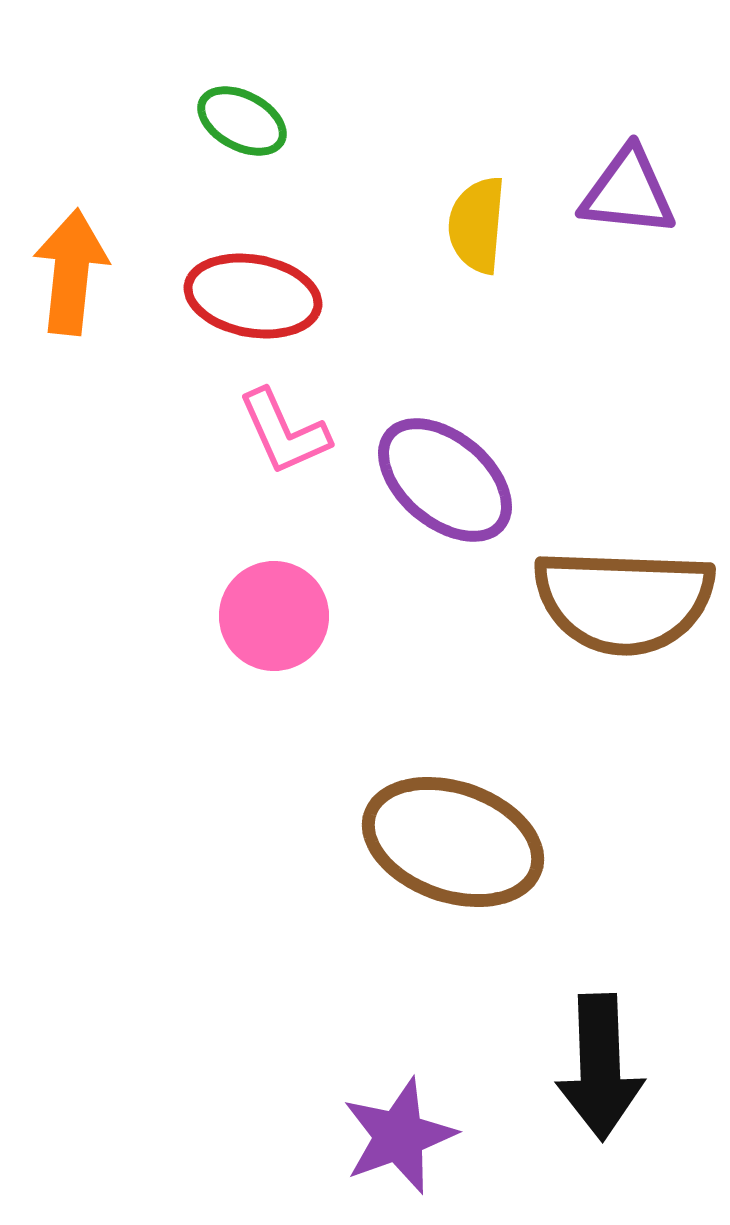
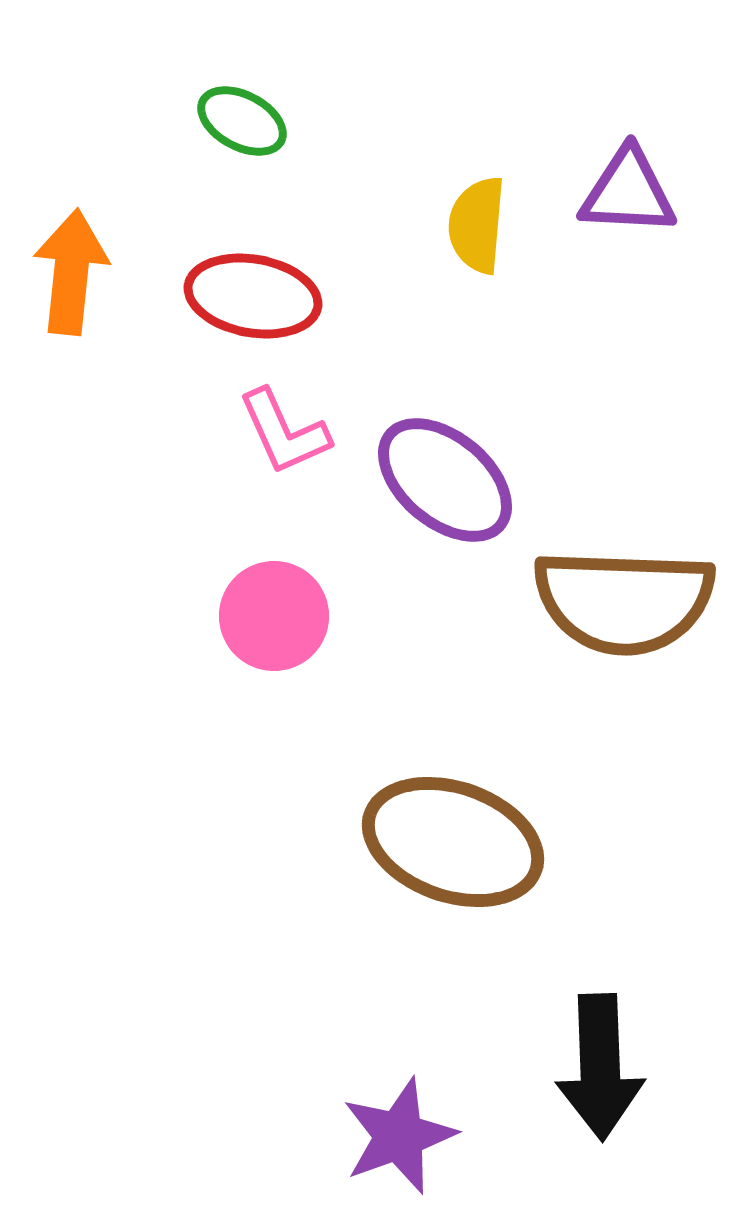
purple triangle: rotated 3 degrees counterclockwise
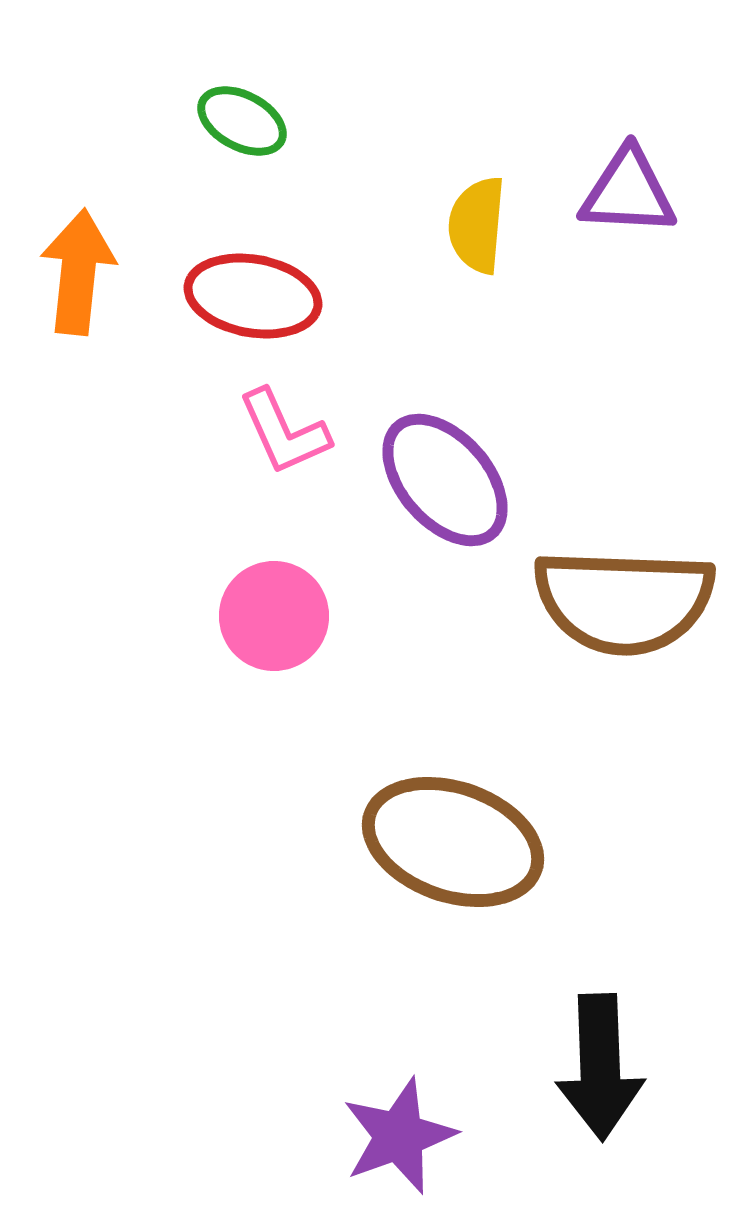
orange arrow: moved 7 px right
purple ellipse: rotated 9 degrees clockwise
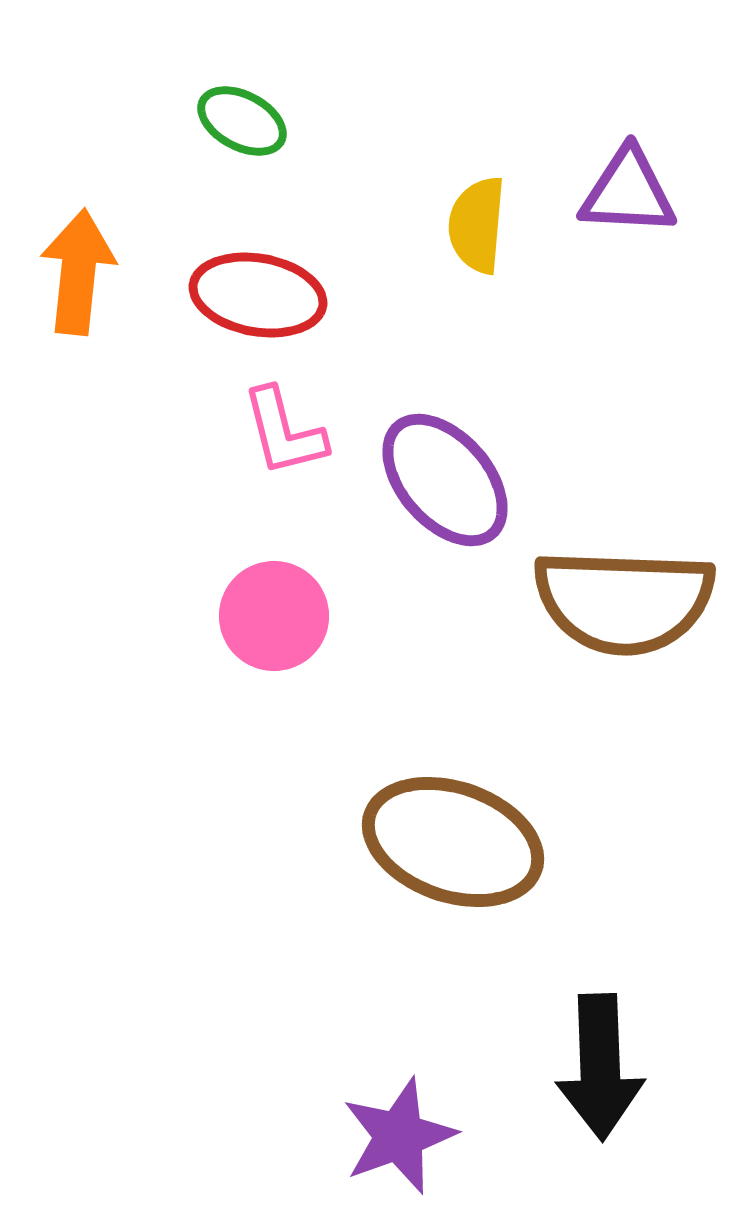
red ellipse: moved 5 px right, 1 px up
pink L-shape: rotated 10 degrees clockwise
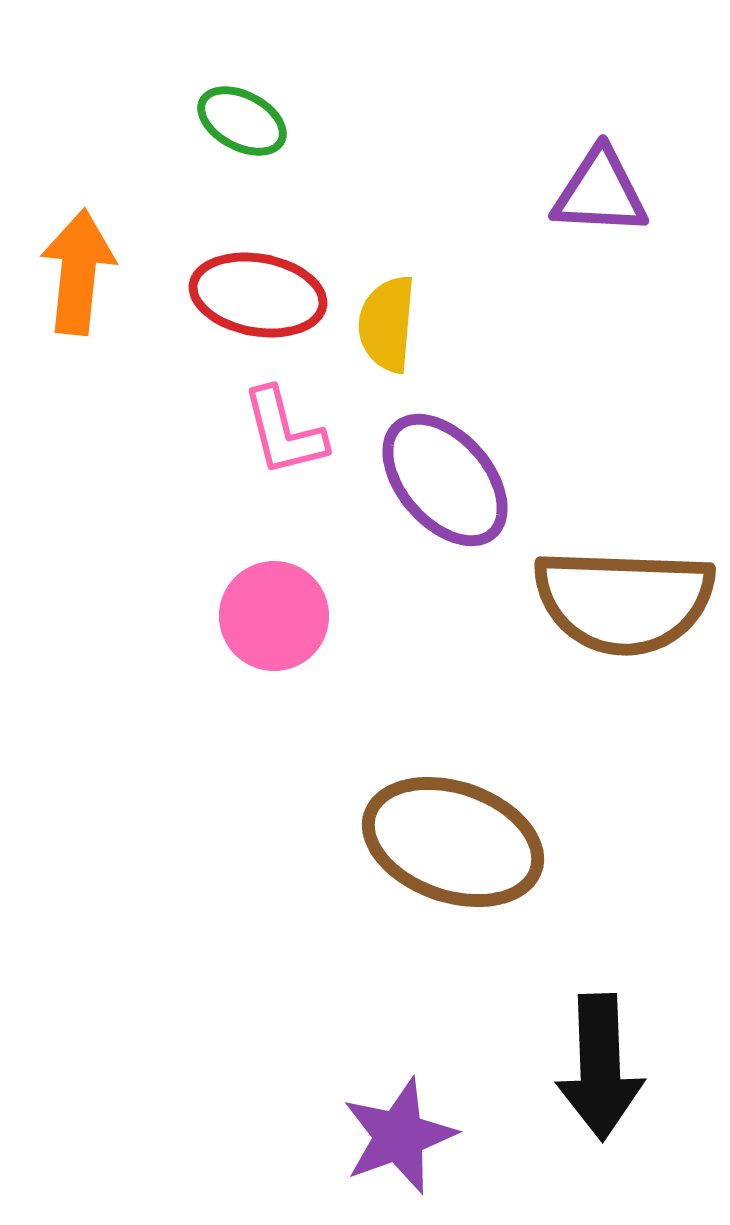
purple triangle: moved 28 px left
yellow semicircle: moved 90 px left, 99 px down
